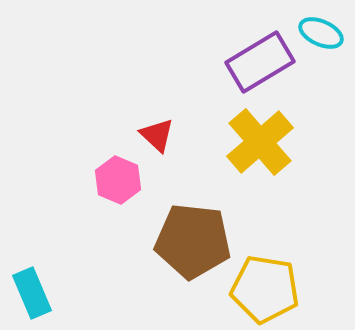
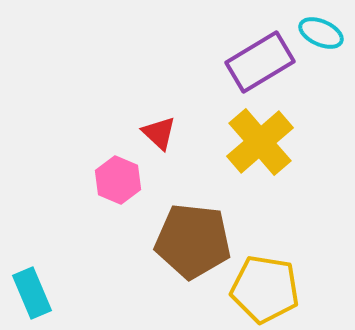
red triangle: moved 2 px right, 2 px up
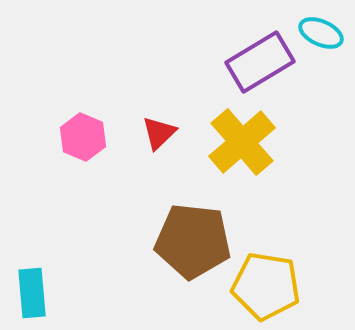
red triangle: rotated 33 degrees clockwise
yellow cross: moved 18 px left
pink hexagon: moved 35 px left, 43 px up
yellow pentagon: moved 1 px right, 3 px up
cyan rectangle: rotated 18 degrees clockwise
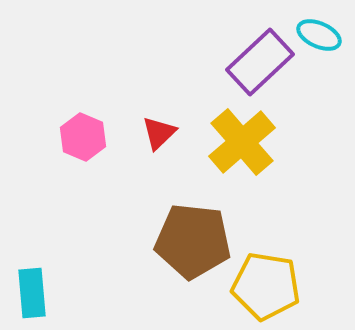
cyan ellipse: moved 2 px left, 2 px down
purple rectangle: rotated 12 degrees counterclockwise
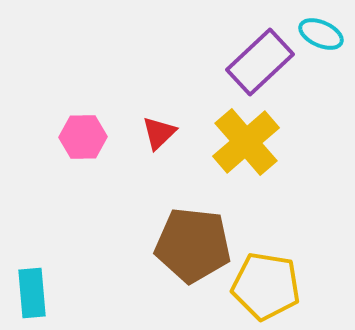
cyan ellipse: moved 2 px right, 1 px up
pink hexagon: rotated 24 degrees counterclockwise
yellow cross: moved 4 px right
brown pentagon: moved 4 px down
